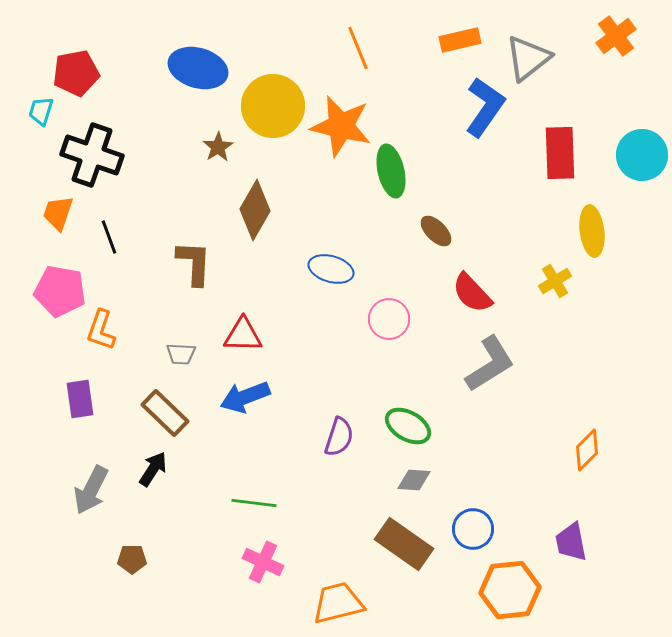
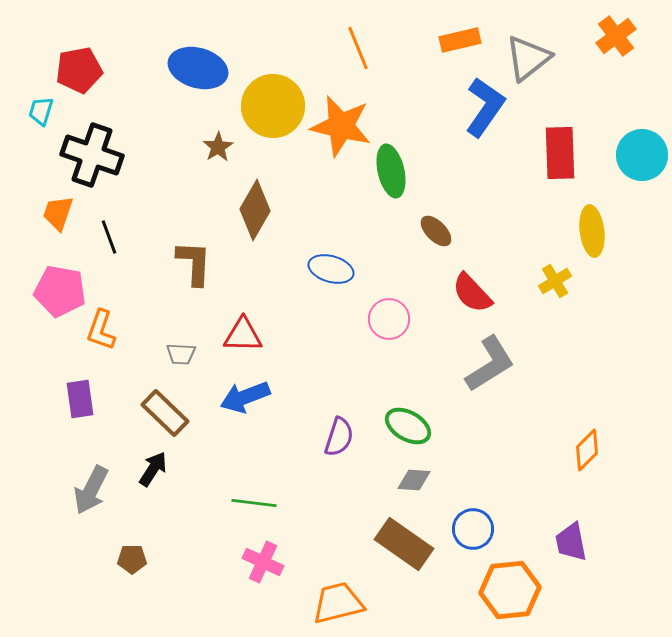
red pentagon at (76, 73): moved 3 px right, 3 px up
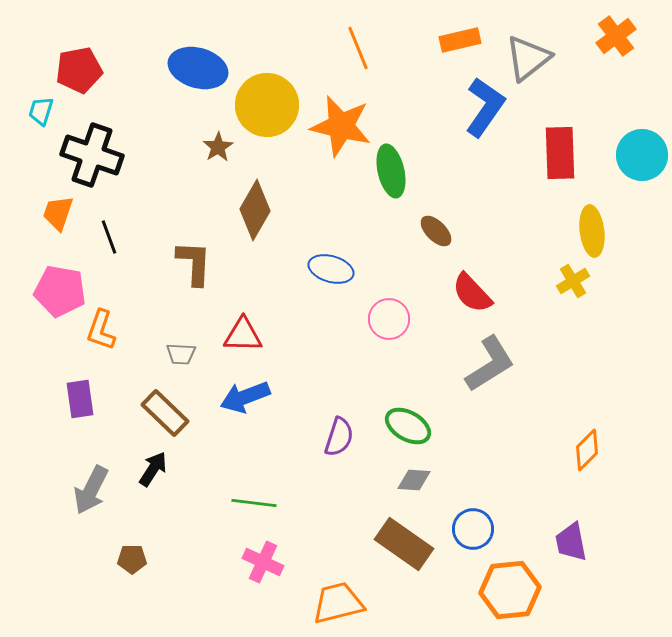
yellow circle at (273, 106): moved 6 px left, 1 px up
yellow cross at (555, 281): moved 18 px right
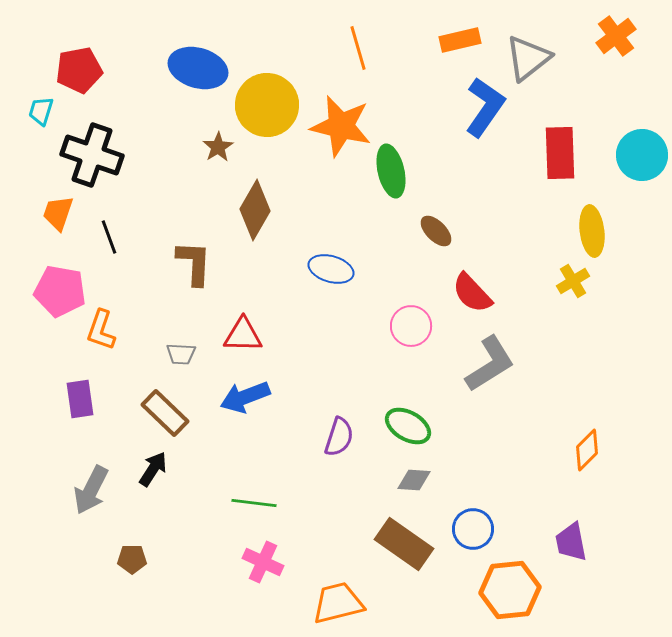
orange line at (358, 48): rotated 6 degrees clockwise
pink circle at (389, 319): moved 22 px right, 7 px down
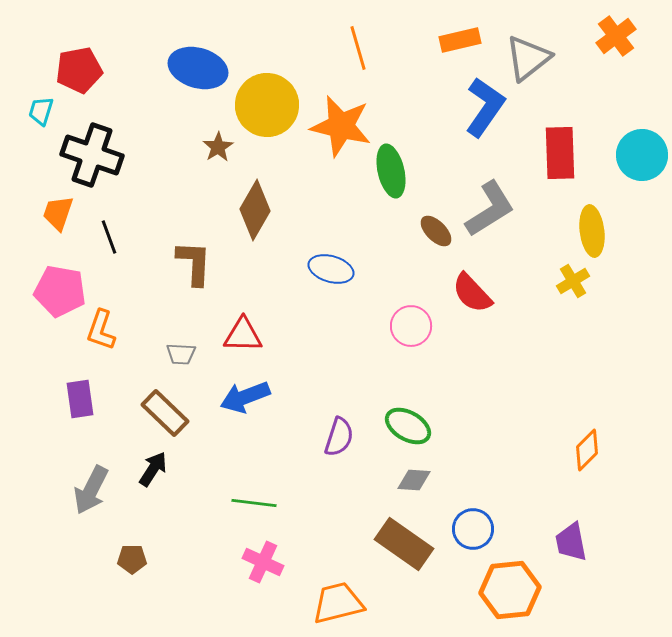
gray L-shape at (490, 364): moved 155 px up
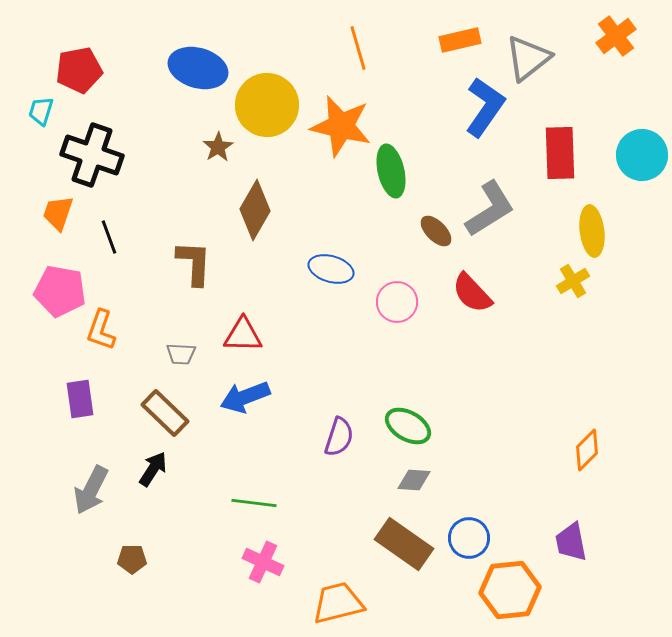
pink circle at (411, 326): moved 14 px left, 24 px up
blue circle at (473, 529): moved 4 px left, 9 px down
